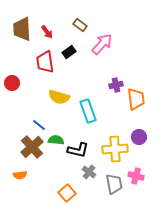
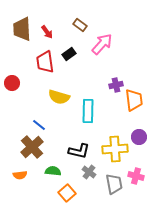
black rectangle: moved 2 px down
orange trapezoid: moved 2 px left, 1 px down
cyan rectangle: rotated 20 degrees clockwise
green semicircle: moved 3 px left, 31 px down
black L-shape: moved 1 px right, 1 px down
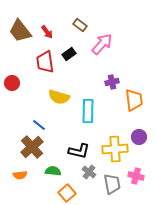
brown trapezoid: moved 2 px left, 2 px down; rotated 35 degrees counterclockwise
purple cross: moved 4 px left, 3 px up
gray trapezoid: moved 2 px left
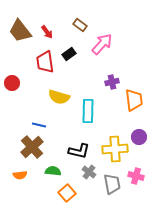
blue line: rotated 24 degrees counterclockwise
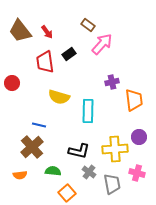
brown rectangle: moved 8 px right
pink cross: moved 1 px right, 3 px up
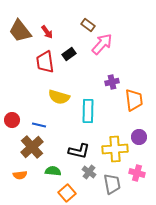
red circle: moved 37 px down
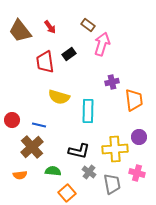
red arrow: moved 3 px right, 5 px up
pink arrow: rotated 25 degrees counterclockwise
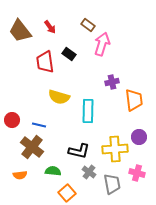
black rectangle: rotated 72 degrees clockwise
brown cross: rotated 10 degrees counterclockwise
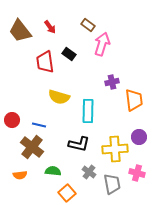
black L-shape: moved 7 px up
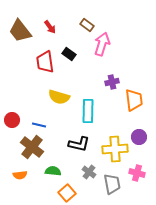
brown rectangle: moved 1 px left
